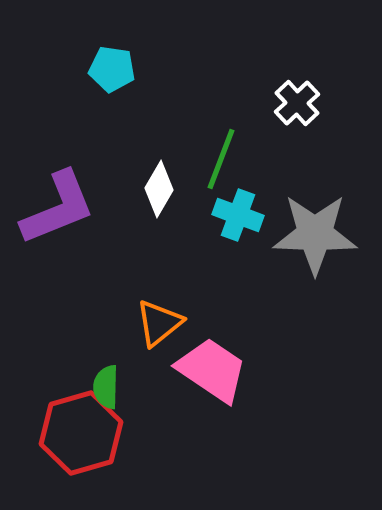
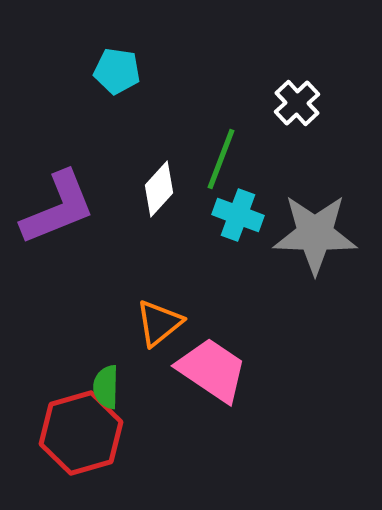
cyan pentagon: moved 5 px right, 2 px down
white diamond: rotated 12 degrees clockwise
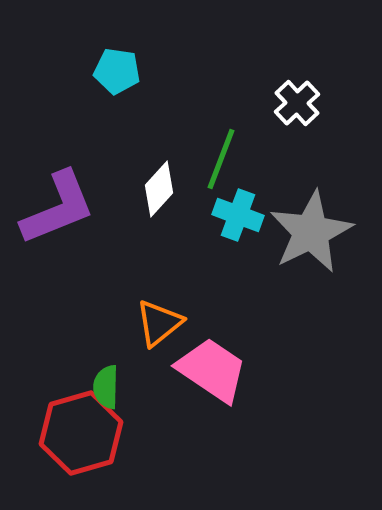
gray star: moved 4 px left, 2 px up; rotated 28 degrees counterclockwise
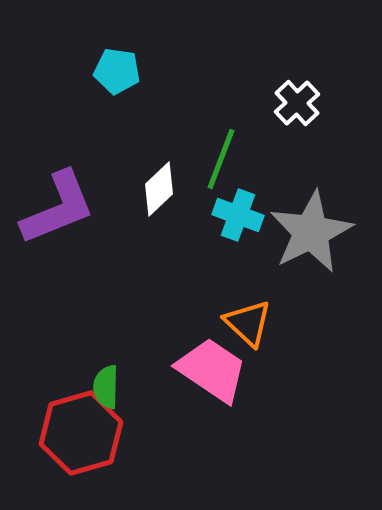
white diamond: rotated 4 degrees clockwise
orange triangle: moved 89 px right; rotated 38 degrees counterclockwise
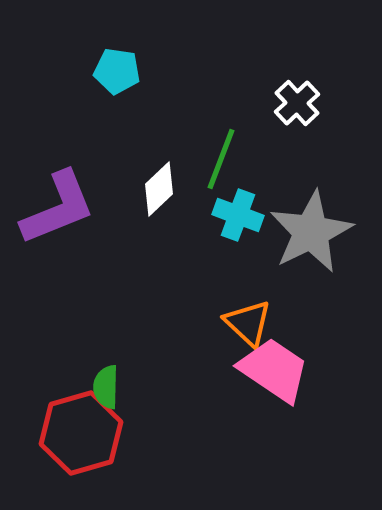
pink trapezoid: moved 62 px right
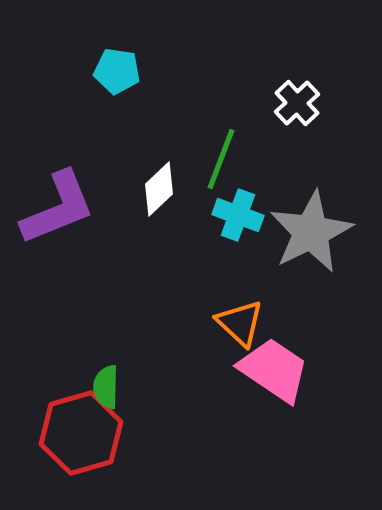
orange triangle: moved 8 px left
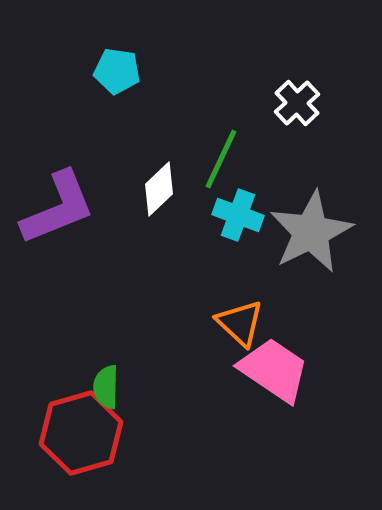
green line: rotated 4 degrees clockwise
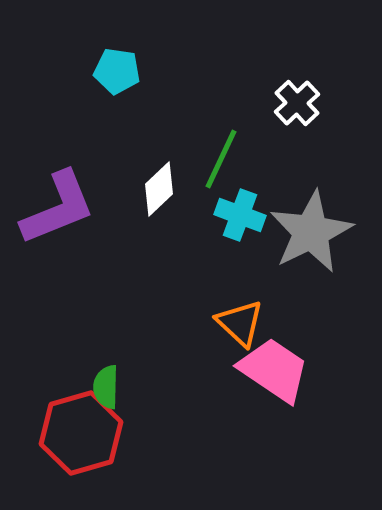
cyan cross: moved 2 px right
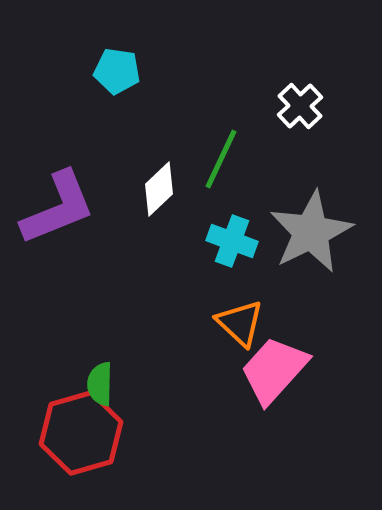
white cross: moved 3 px right, 3 px down
cyan cross: moved 8 px left, 26 px down
pink trapezoid: rotated 82 degrees counterclockwise
green semicircle: moved 6 px left, 3 px up
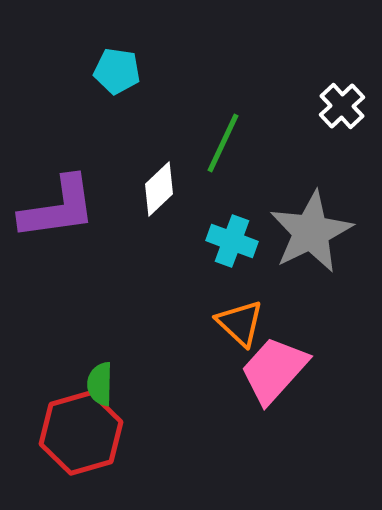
white cross: moved 42 px right
green line: moved 2 px right, 16 px up
purple L-shape: rotated 14 degrees clockwise
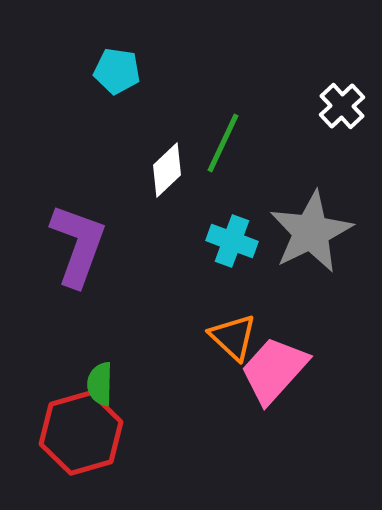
white diamond: moved 8 px right, 19 px up
purple L-shape: moved 20 px right, 37 px down; rotated 62 degrees counterclockwise
orange triangle: moved 7 px left, 14 px down
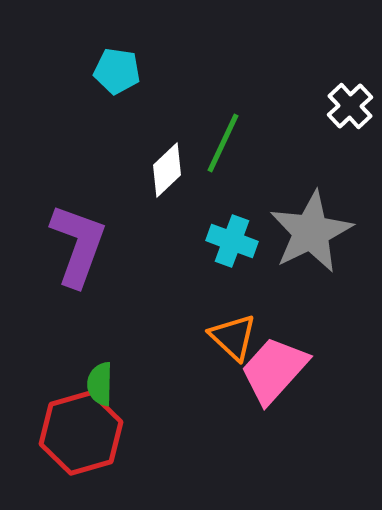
white cross: moved 8 px right
